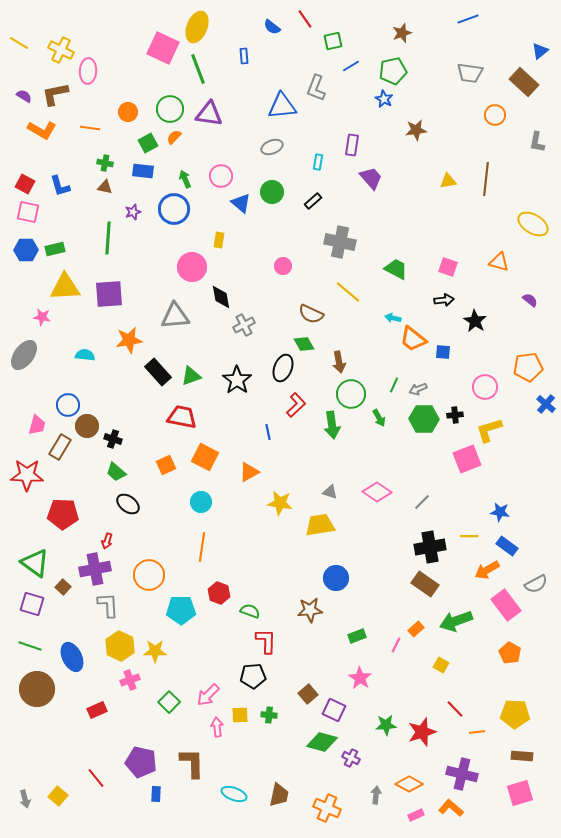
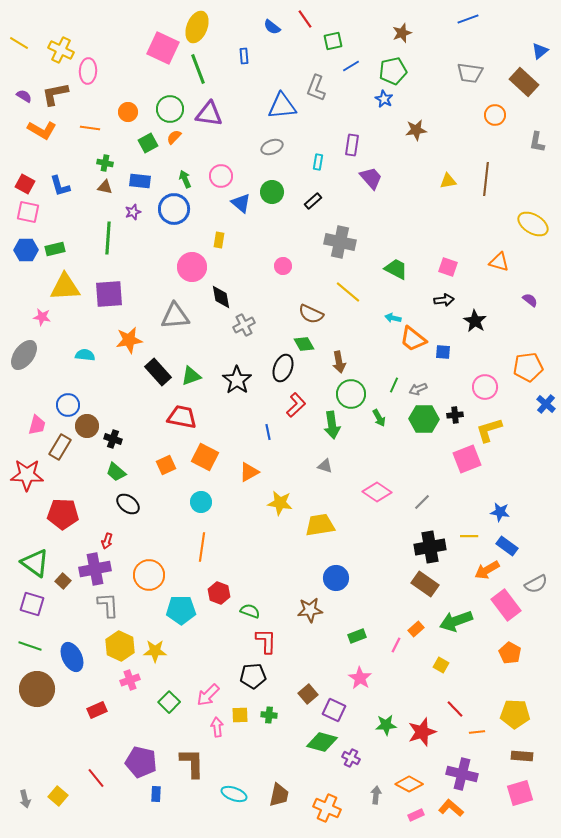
blue rectangle at (143, 171): moved 3 px left, 10 px down
gray triangle at (330, 492): moved 5 px left, 26 px up
brown square at (63, 587): moved 6 px up
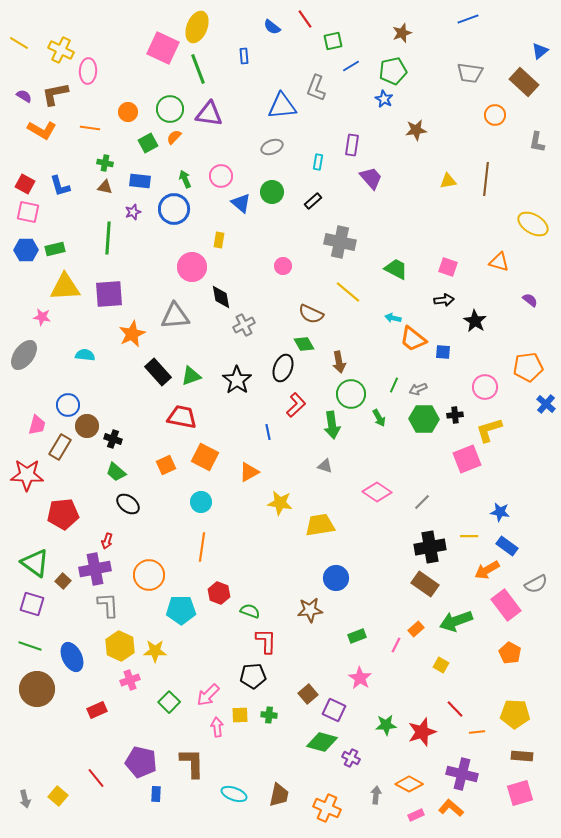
orange star at (129, 340): moved 3 px right, 6 px up; rotated 16 degrees counterclockwise
red pentagon at (63, 514): rotated 8 degrees counterclockwise
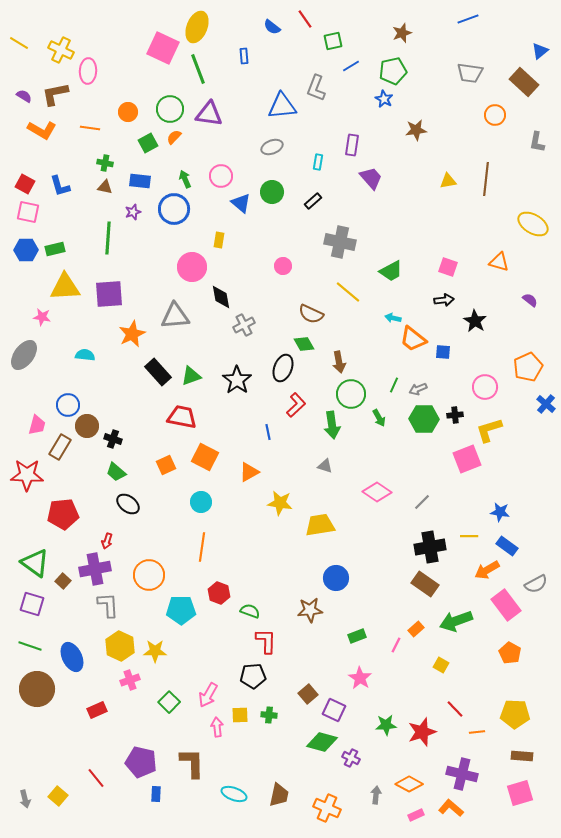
green trapezoid at (396, 269): moved 5 px left, 2 px down; rotated 125 degrees clockwise
orange pentagon at (528, 367): rotated 16 degrees counterclockwise
pink arrow at (208, 695): rotated 15 degrees counterclockwise
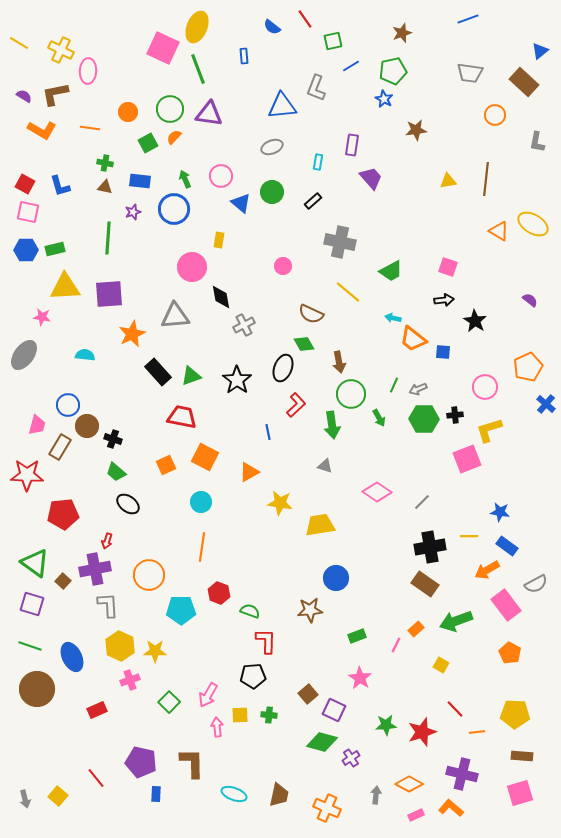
orange triangle at (499, 262): moved 31 px up; rotated 15 degrees clockwise
purple cross at (351, 758): rotated 30 degrees clockwise
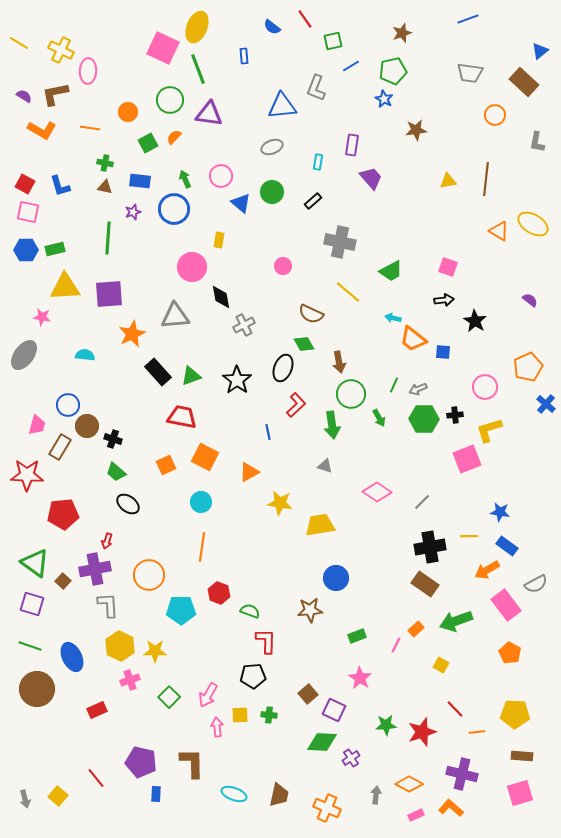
green circle at (170, 109): moved 9 px up
green square at (169, 702): moved 5 px up
green diamond at (322, 742): rotated 12 degrees counterclockwise
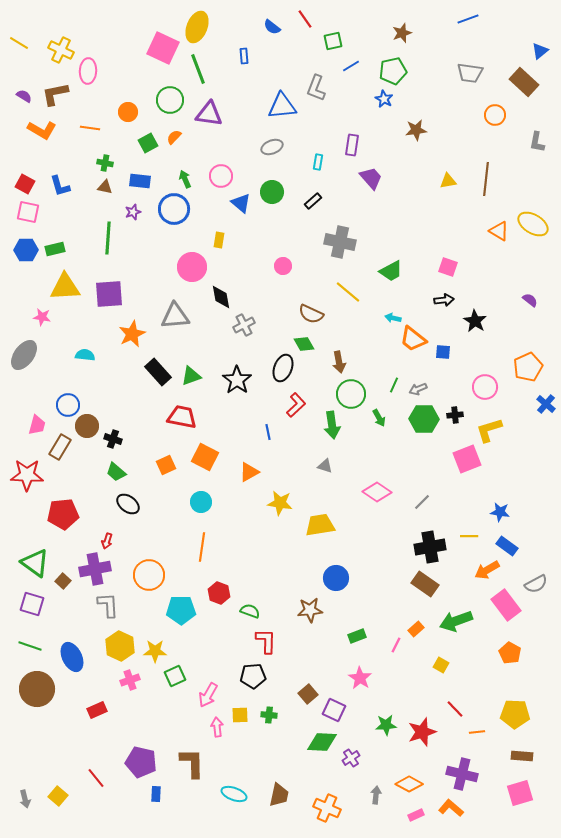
green square at (169, 697): moved 6 px right, 21 px up; rotated 20 degrees clockwise
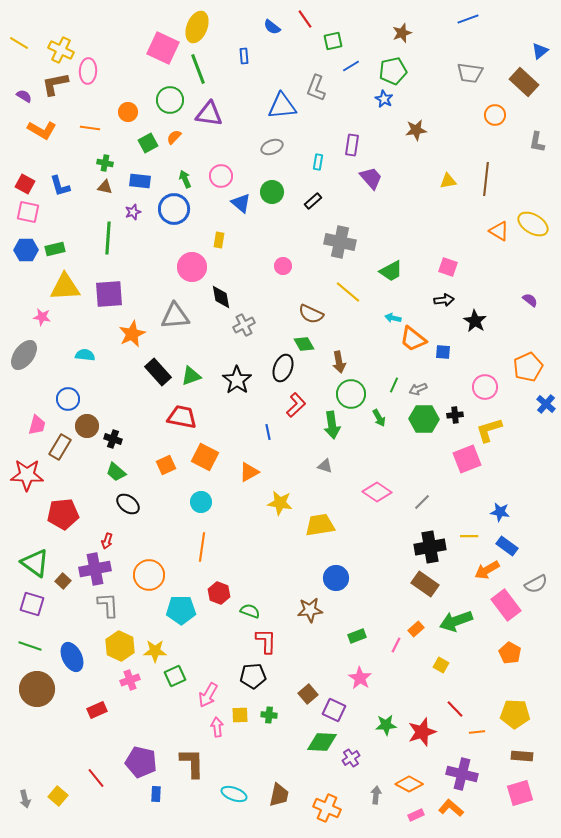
brown L-shape at (55, 94): moved 10 px up
blue circle at (68, 405): moved 6 px up
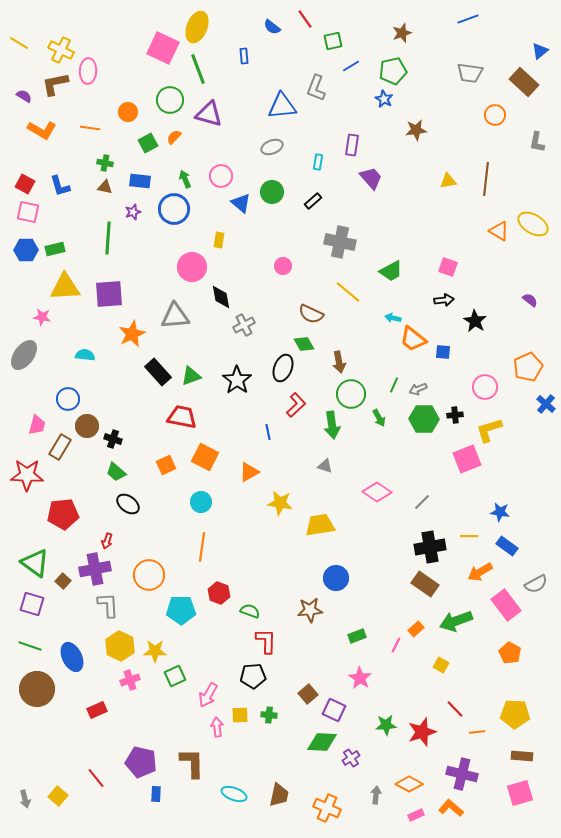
purple triangle at (209, 114): rotated 8 degrees clockwise
orange arrow at (487, 570): moved 7 px left, 2 px down
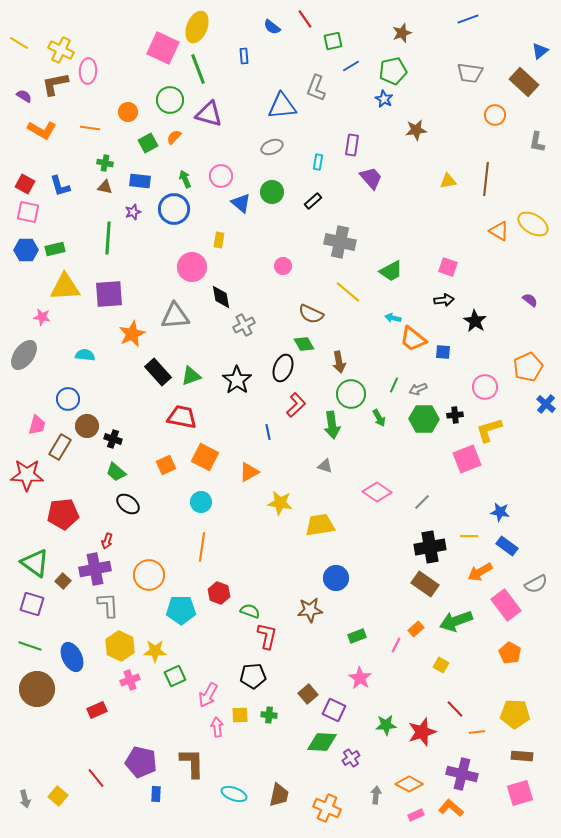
red L-shape at (266, 641): moved 1 px right, 5 px up; rotated 12 degrees clockwise
